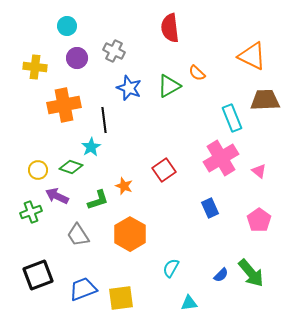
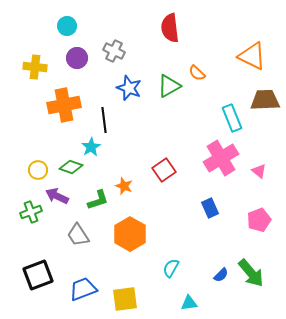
pink pentagon: rotated 15 degrees clockwise
yellow square: moved 4 px right, 1 px down
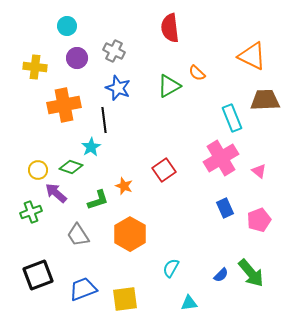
blue star: moved 11 px left
purple arrow: moved 1 px left, 3 px up; rotated 15 degrees clockwise
blue rectangle: moved 15 px right
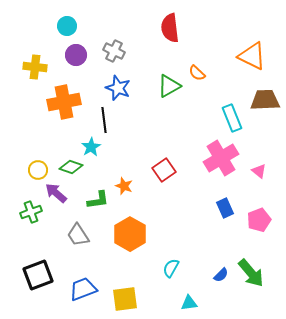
purple circle: moved 1 px left, 3 px up
orange cross: moved 3 px up
green L-shape: rotated 10 degrees clockwise
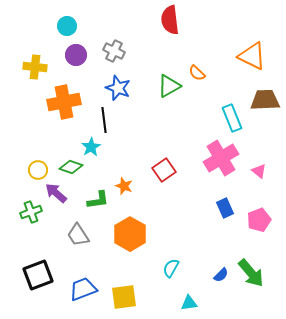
red semicircle: moved 8 px up
yellow square: moved 1 px left, 2 px up
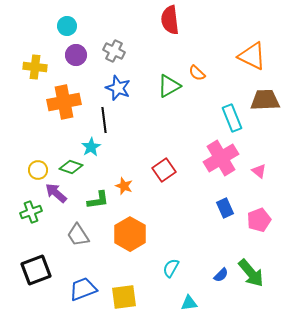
black square: moved 2 px left, 5 px up
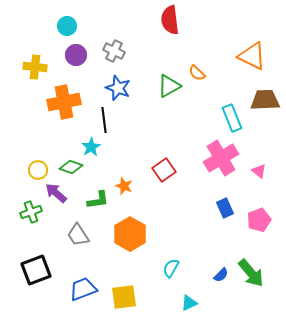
cyan triangle: rotated 18 degrees counterclockwise
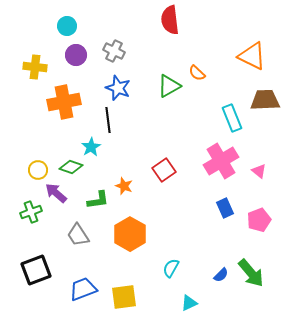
black line: moved 4 px right
pink cross: moved 3 px down
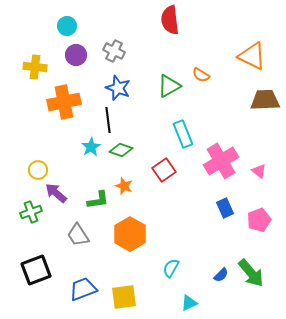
orange semicircle: moved 4 px right, 2 px down; rotated 12 degrees counterclockwise
cyan rectangle: moved 49 px left, 16 px down
green diamond: moved 50 px right, 17 px up
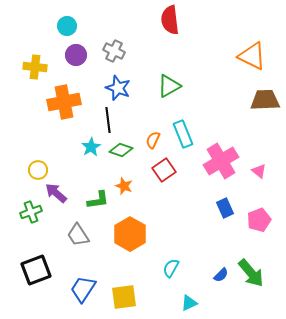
orange semicircle: moved 48 px left, 65 px down; rotated 84 degrees clockwise
blue trapezoid: rotated 36 degrees counterclockwise
